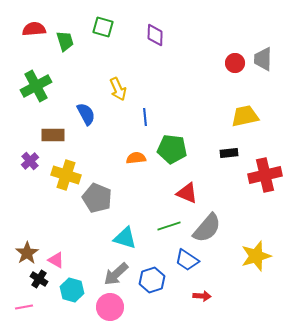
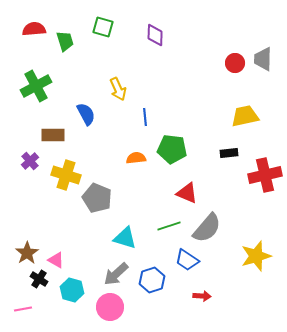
pink line: moved 1 px left, 2 px down
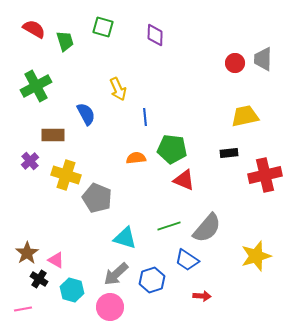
red semicircle: rotated 35 degrees clockwise
red triangle: moved 3 px left, 13 px up
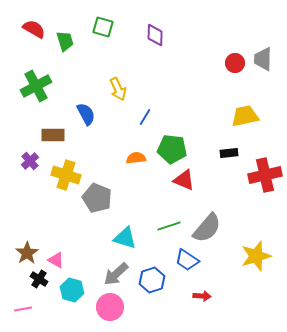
blue line: rotated 36 degrees clockwise
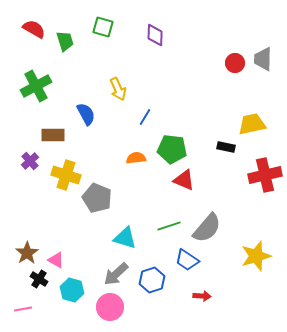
yellow trapezoid: moved 7 px right, 8 px down
black rectangle: moved 3 px left, 6 px up; rotated 18 degrees clockwise
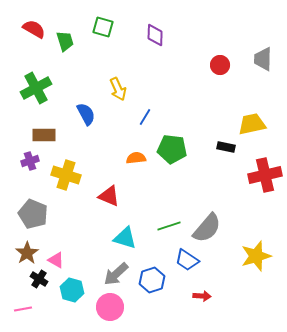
red circle: moved 15 px left, 2 px down
green cross: moved 2 px down
brown rectangle: moved 9 px left
purple cross: rotated 24 degrees clockwise
red triangle: moved 75 px left, 16 px down
gray pentagon: moved 64 px left, 16 px down
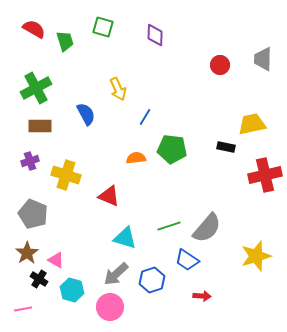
brown rectangle: moved 4 px left, 9 px up
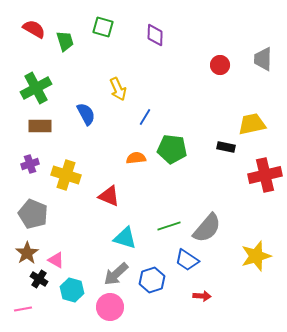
purple cross: moved 3 px down
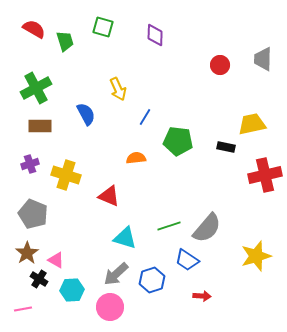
green pentagon: moved 6 px right, 8 px up
cyan hexagon: rotated 20 degrees counterclockwise
